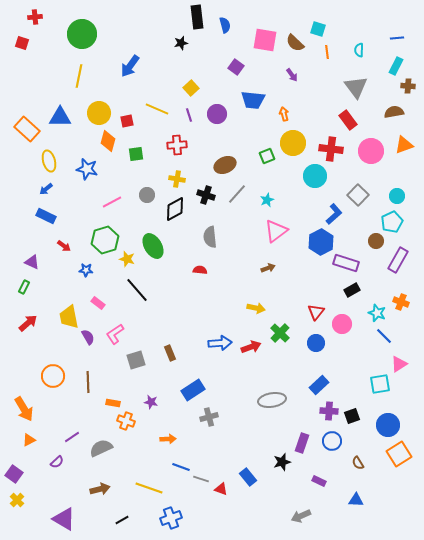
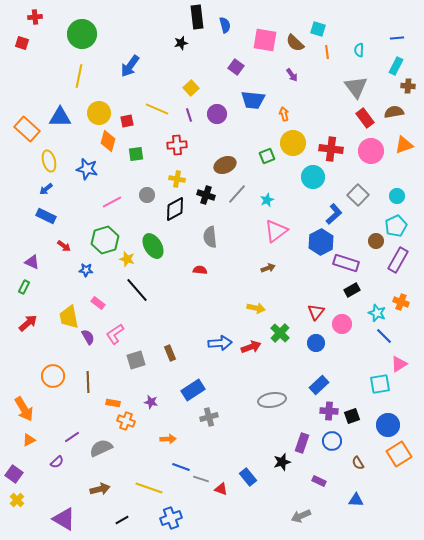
red rectangle at (348, 120): moved 17 px right, 2 px up
cyan circle at (315, 176): moved 2 px left, 1 px down
cyan pentagon at (392, 222): moved 4 px right, 4 px down
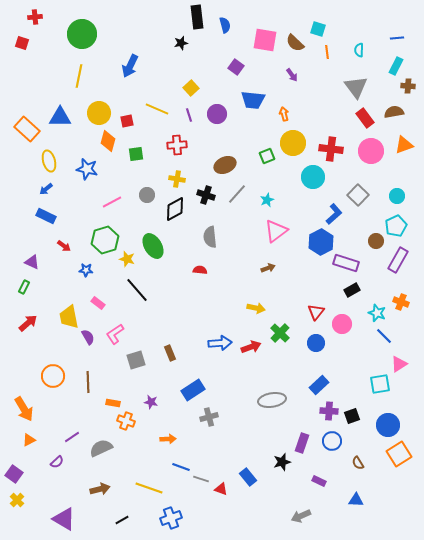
blue arrow at (130, 66): rotated 10 degrees counterclockwise
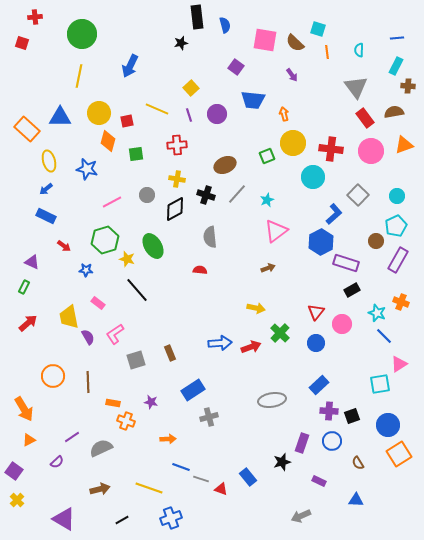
purple square at (14, 474): moved 3 px up
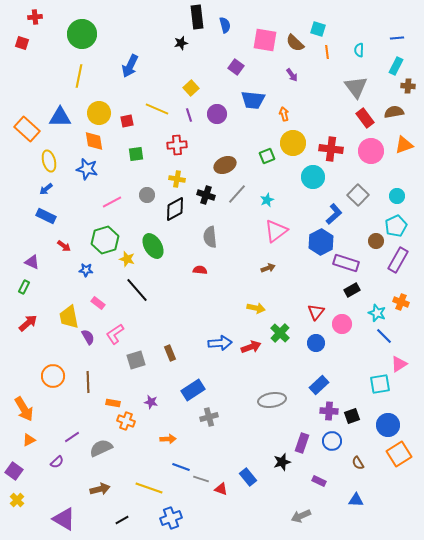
orange diamond at (108, 141): moved 14 px left; rotated 25 degrees counterclockwise
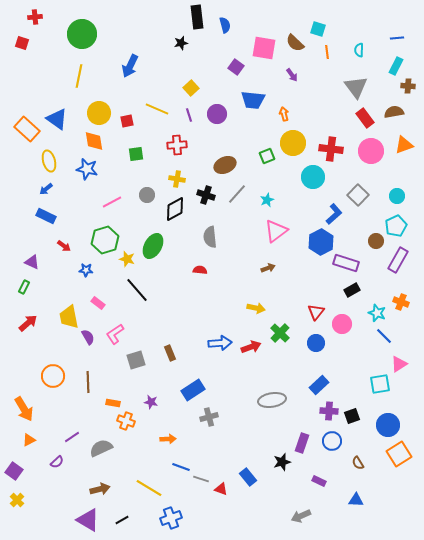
pink square at (265, 40): moved 1 px left, 8 px down
blue triangle at (60, 117): moved 3 px left, 2 px down; rotated 35 degrees clockwise
green ellipse at (153, 246): rotated 60 degrees clockwise
yellow line at (149, 488): rotated 12 degrees clockwise
purple triangle at (64, 519): moved 24 px right, 1 px down
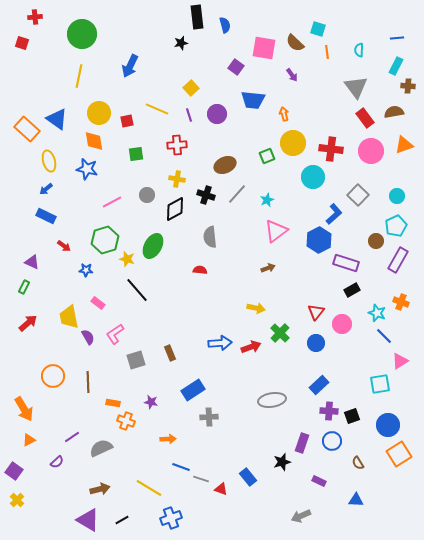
blue hexagon at (321, 242): moved 2 px left, 2 px up
pink triangle at (399, 364): moved 1 px right, 3 px up
gray cross at (209, 417): rotated 12 degrees clockwise
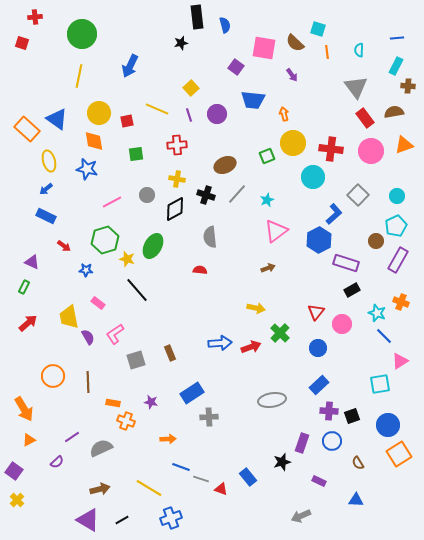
blue circle at (316, 343): moved 2 px right, 5 px down
blue rectangle at (193, 390): moved 1 px left, 3 px down
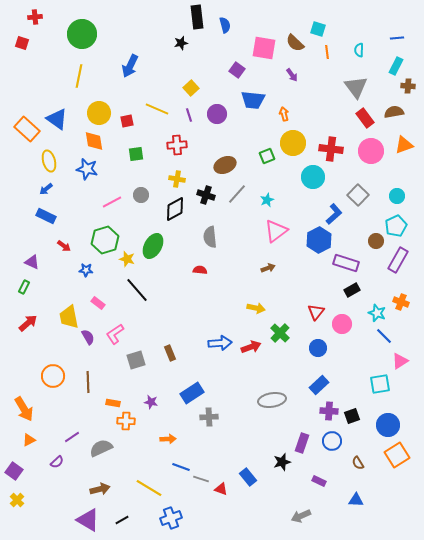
purple square at (236, 67): moved 1 px right, 3 px down
gray circle at (147, 195): moved 6 px left
orange cross at (126, 421): rotated 18 degrees counterclockwise
orange square at (399, 454): moved 2 px left, 1 px down
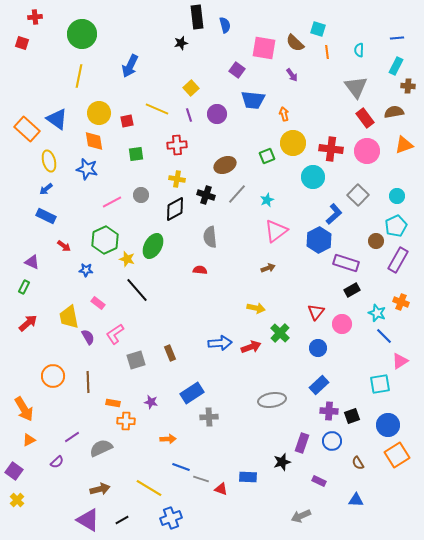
pink circle at (371, 151): moved 4 px left
green hexagon at (105, 240): rotated 8 degrees counterclockwise
blue rectangle at (248, 477): rotated 48 degrees counterclockwise
